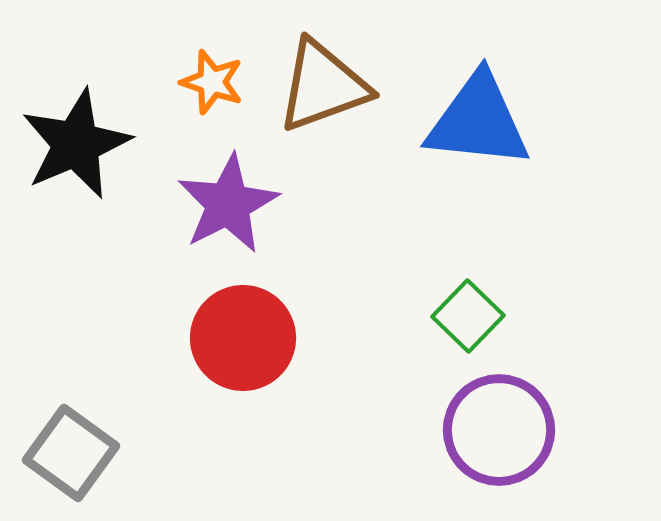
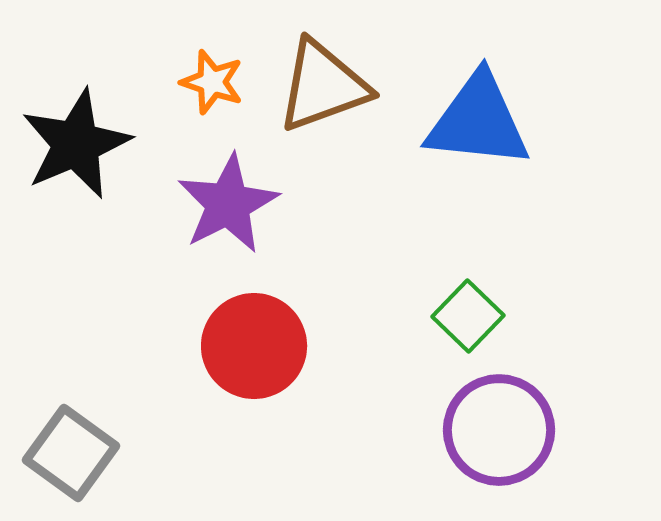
red circle: moved 11 px right, 8 px down
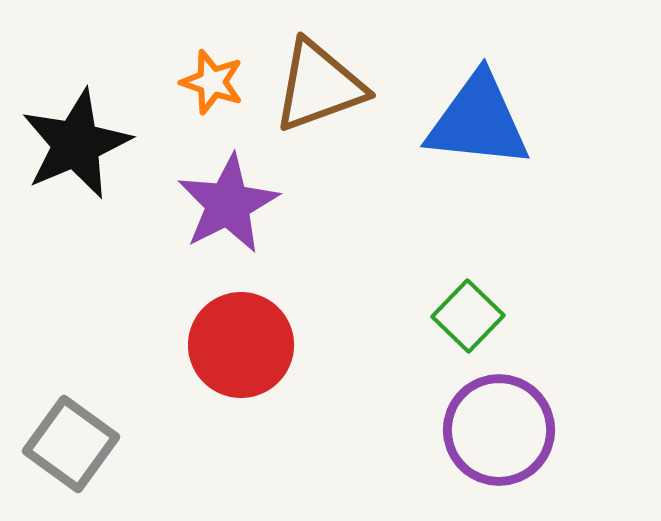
brown triangle: moved 4 px left
red circle: moved 13 px left, 1 px up
gray square: moved 9 px up
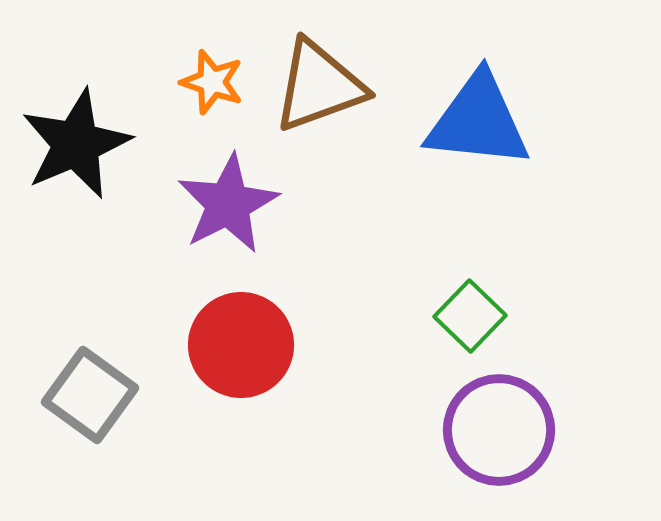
green square: moved 2 px right
gray square: moved 19 px right, 49 px up
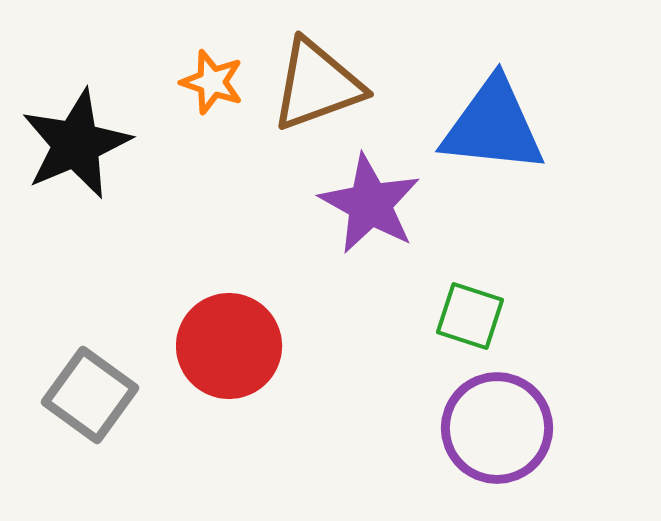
brown triangle: moved 2 px left, 1 px up
blue triangle: moved 15 px right, 5 px down
purple star: moved 142 px right; rotated 16 degrees counterclockwise
green square: rotated 26 degrees counterclockwise
red circle: moved 12 px left, 1 px down
purple circle: moved 2 px left, 2 px up
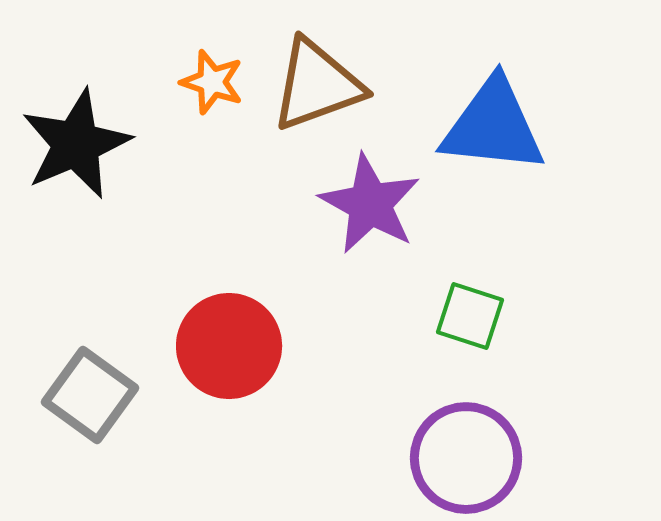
purple circle: moved 31 px left, 30 px down
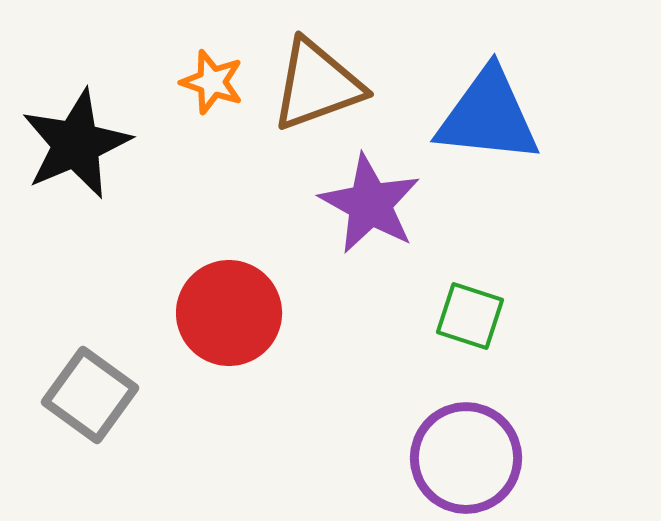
blue triangle: moved 5 px left, 10 px up
red circle: moved 33 px up
